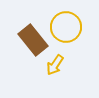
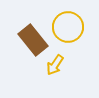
yellow circle: moved 2 px right
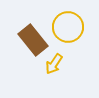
yellow arrow: moved 1 px left, 1 px up
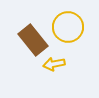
yellow arrow: rotated 45 degrees clockwise
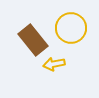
yellow circle: moved 3 px right, 1 px down
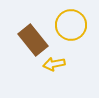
yellow circle: moved 3 px up
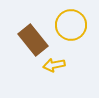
yellow arrow: moved 1 px down
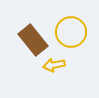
yellow circle: moved 7 px down
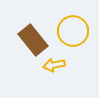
yellow circle: moved 2 px right, 1 px up
